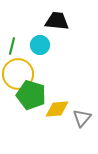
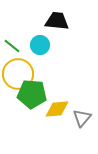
green line: rotated 66 degrees counterclockwise
green pentagon: moved 1 px right, 1 px up; rotated 12 degrees counterclockwise
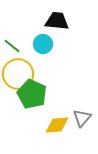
cyan circle: moved 3 px right, 1 px up
green pentagon: rotated 20 degrees clockwise
yellow diamond: moved 16 px down
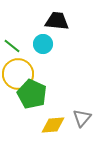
yellow diamond: moved 4 px left
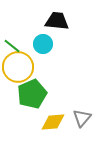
yellow circle: moved 7 px up
green pentagon: rotated 24 degrees clockwise
yellow diamond: moved 3 px up
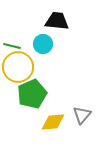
green line: rotated 24 degrees counterclockwise
gray triangle: moved 3 px up
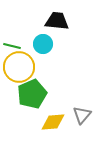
yellow circle: moved 1 px right
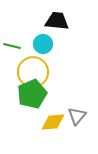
yellow circle: moved 14 px right, 5 px down
gray triangle: moved 5 px left, 1 px down
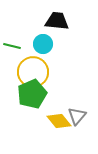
yellow diamond: moved 6 px right, 1 px up; rotated 55 degrees clockwise
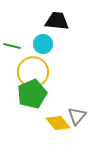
yellow diamond: moved 1 px left, 2 px down
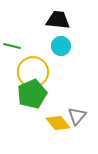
black trapezoid: moved 1 px right, 1 px up
cyan circle: moved 18 px right, 2 px down
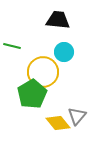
cyan circle: moved 3 px right, 6 px down
yellow circle: moved 10 px right
green pentagon: rotated 8 degrees counterclockwise
